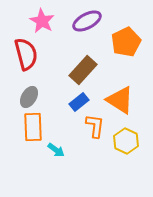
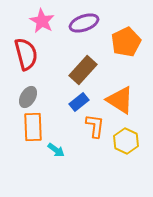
purple ellipse: moved 3 px left, 2 px down; rotated 8 degrees clockwise
gray ellipse: moved 1 px left
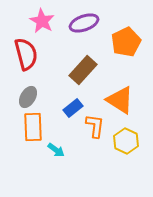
blue rectangle: moved 6 px left, 6 px down
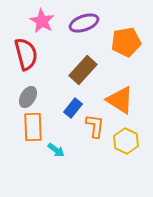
orange pentagon: rotated 16 degrees clockwise
blue rectangle: rotated 12 degrees counterclockwise
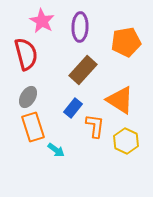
purple ellipse: moved 4 px left, 4 px down; rotated 68 degrees counterclockwise
orange rectangle: rotated 16 degrees counterclockwise
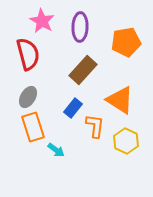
red semicircle: moved 2 px right
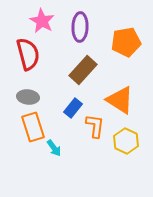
gray ellipse: rotated 65 degrees clockwise
cyan arrow: moved 2 px left, 2 px up; rotated 18 degrees clockwise
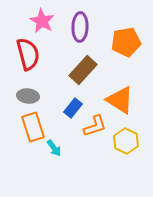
gray ellipse: moved 1 px up
orange L-shape: rotated 65 degrees clockwise
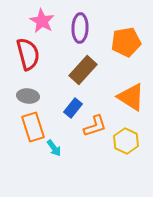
purple ellipse: moved 1 px down
orange triangle: moved 11 px right, 3 px up
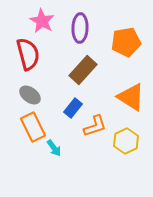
gray ellipse: moved 2 px right, 1 px up; rotated 30 degrees clockwise
orange rectangle: rotated 8 degrees counterclockwise
yellow hexagon: rotated 10 degrees clockwise
